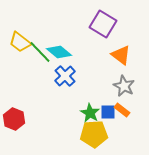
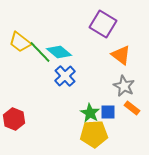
orange rectangle: moved 10 px right, 2 px up
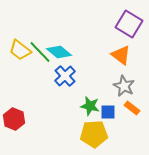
purple square: moved 26 px right
yellow trapezoid: moved 8 px down
green star: moved 7 px up; rotated 18 degrees counterclockwise
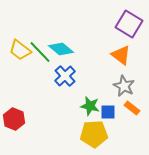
cyan diamond: moved 2 px right, 3 px up
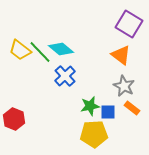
green star: rotated 24 degrees counterclockwise
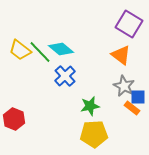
blue square: moved 30 px right, 15 px up
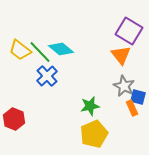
purple square: moved 7 px down
orange triangle: rotated 15 degrees clockwise
blue cross: moved 18 px left
blue square: rotated 14 degrees clockwise
orange rectangle: rotated 28 degrees clockwise
yellow pentagon: rotated 20 degrees counterclockwise
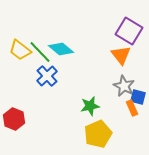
yellow pentagon: moved 4 px right
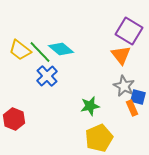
yellow pentagon: moved 1 px right, 4 px down
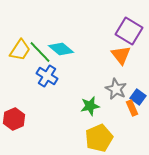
yellow trapezoid: rotated 95 degrees counterclockwise
blue cross: rotated 15 degrees counterclockwise
gray star: moved 8 px left, 3 px down
blue square: rotated 21 degrees clockwise
red hexagon: rotated 15 degrees clockwise
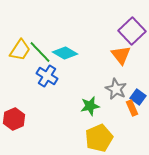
purple square: moved 3 px right; rotated 16 degrees clockwise
cyan diamond: moved 4 px right, 4 px down; rotated 10 degrees counterclockwise
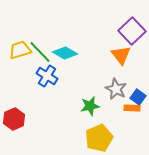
yellow trapezoid: rotated 140 degrees counterclockwise
orange rectangle: rotated 63 degrees counterclockwise
